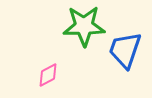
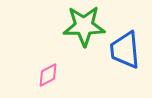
blue trapezoid: rotated 24 degrees counterclockwise
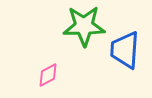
blue trapezoid: rotated 9 degrees clockwise
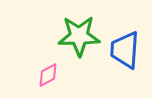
green star: moved 5 px left, 10 px down
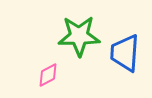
blue trapezoid: moved 3 px down
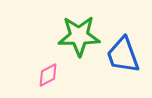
blue trapezoid: moved 2 px left, 2 px down; rotated 24 degrees counterclockwise
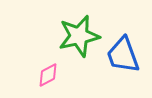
green star: rotated 12 degrees counterclockwise
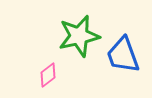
pink diamond: rotated 10 degrees counterclockwise
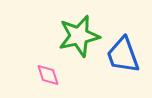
pink diamond: rotated 70 degrees counterclockwise
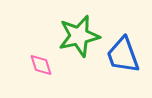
pink diamond: moved 7 px left, 10 px up
